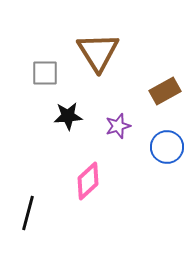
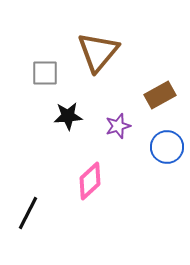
brown triangle: rotated 12 degrees clockwise
brown rectangle: moved 5 px left, 4 px down
pink diamond: moved 2 px right
black line: rotated 12 degrees clockwise
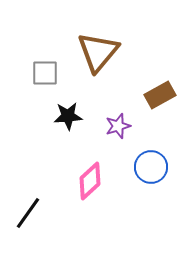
blue circle: moved 16 px left, 20 px down
black line: rotated 8 degrees clockwise
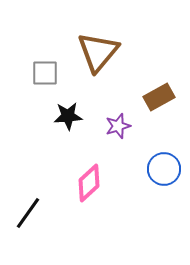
brown rectangle: moved 1 px left, 2 px down
blue circle: moved 13 px right, 2 px down
pink diamond: moved 1 px left, 2 px down
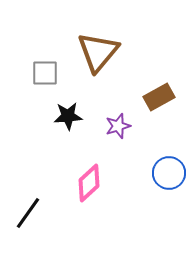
blue circle: moved 5 px right, 4 px down
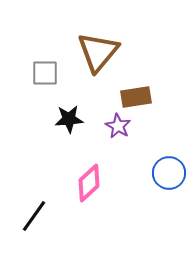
brown rectangle: moved 23 px left; rotated 20 degrees clockwise
black star: moved 1 px right, 3 px down
purple star: rotated 25 degrees counterclockwise
black line: moved 6 px right, 3 px down
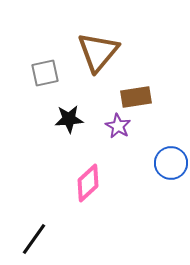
gray square: rotated 12 degrees counterclockwise
blue circle: moved 2 px right, 10 px up
pink diamond: moved 1 px left
black line: moved 23 px down
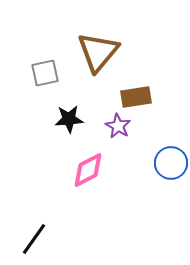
pink diamond: moved 13 px up; rotated 15 degrees clockwise
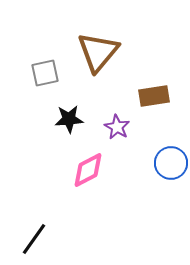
brown rectangle: moved 18 px right, 1 px up
purple star: moved 1 px left, 1 px down
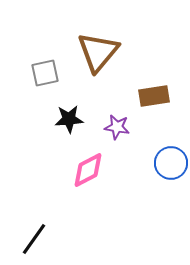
purple star: rotated 20 degrees counterclockwise
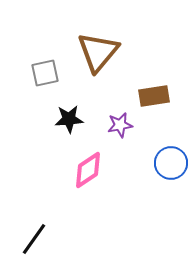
purple star: moved 3 px right, 2 px up; rotated 20 degrees counterclockwise
pink diamond: rotated 6 degrees counterclockwise
